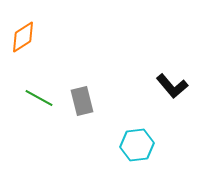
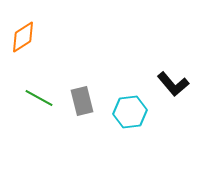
black L-shape: moved 1 px right, 2 px up
cyan hexagon: moved 7 px left, 33 px up
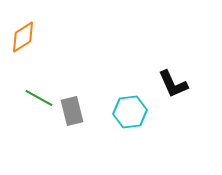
black L-shape: rotated 16 degrees clockwise
gray rectangle: moved 10 px left, 10 px down
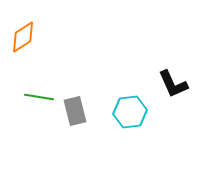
green line: moved 1 px up; rotated 20 degrees counterclockwise
gray rectangle: moved 3 px right
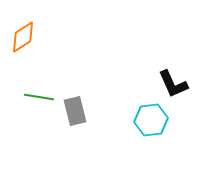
cyan hexagon: moved 21 px right, 8 px down
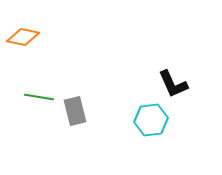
orange diamond: rotated 44 degrees clockwise
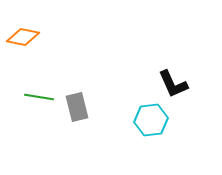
gray rectangle: moved 2 px right, 4 px up
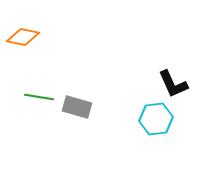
gray rectangle: rotated 60 degrees counterclockwise
cyan hexagon: moved 5 px right, 1 px up
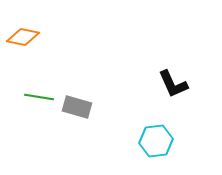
cyan hexagon: moved 22 px down
